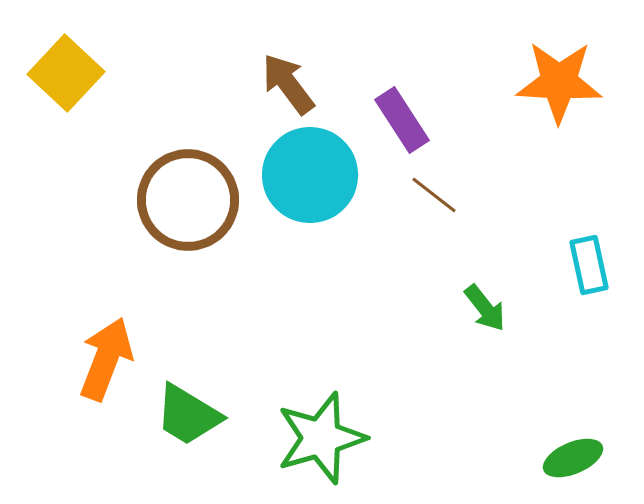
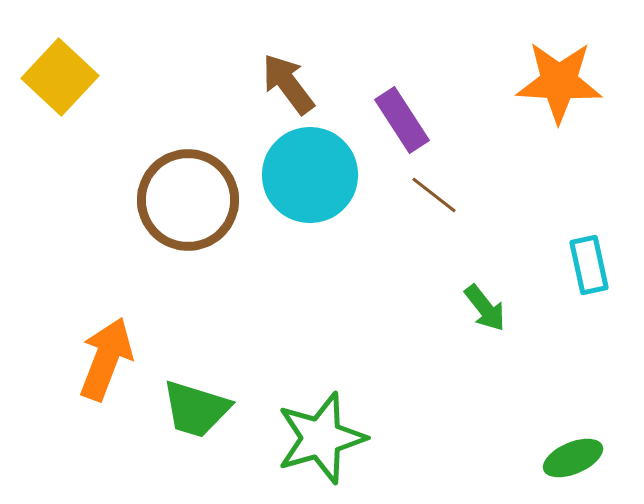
yellow square: moved 6 px left, 4 px down
green trapezoid: moved 8 px right, 6 px up; rotated 14 degrees counterclockwise
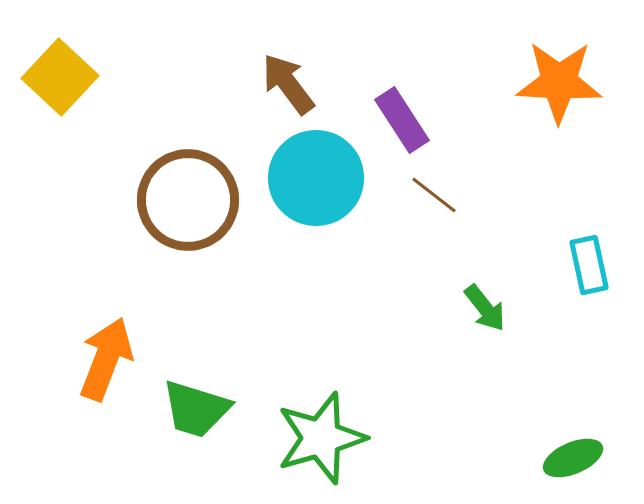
cyan circle: moved 6 px right, 3 px down
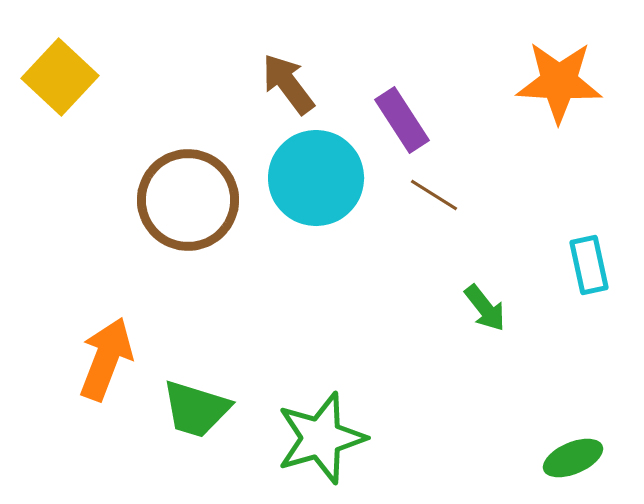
brown line: rotated 6 degrees counterclockwise
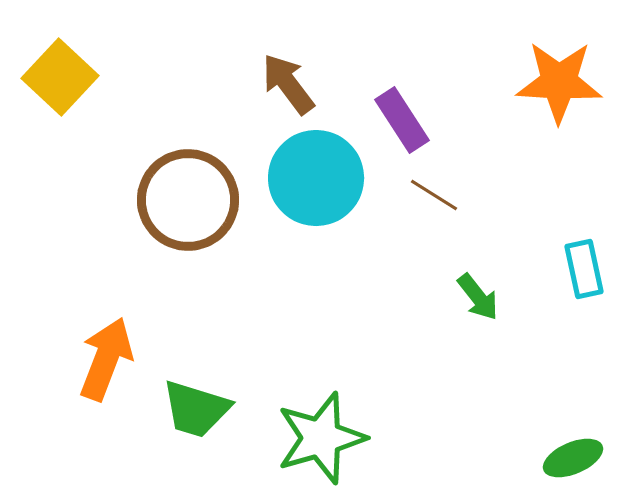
cyan rectangle: moved 5 px left, 4 px down
green arrow: moved 7 px left, 11 px up
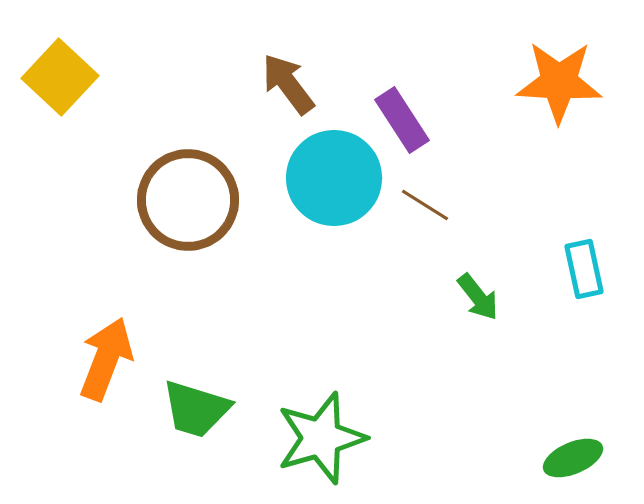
cyan circle: moved 18 px right
brown line: moved 9 px left, 10 px down
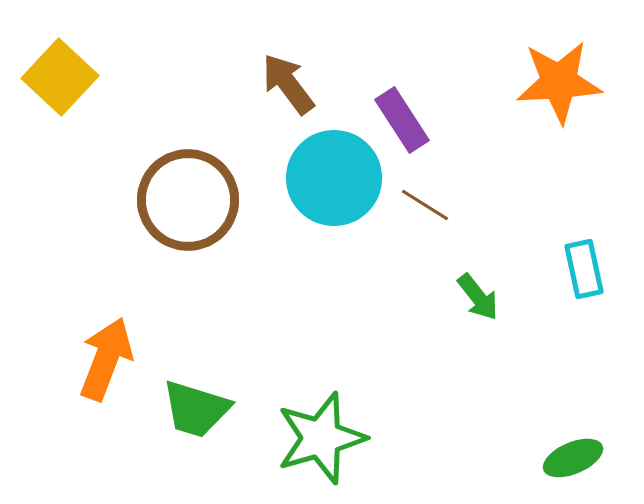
orange star: rotated 6 degrees counterclockwise
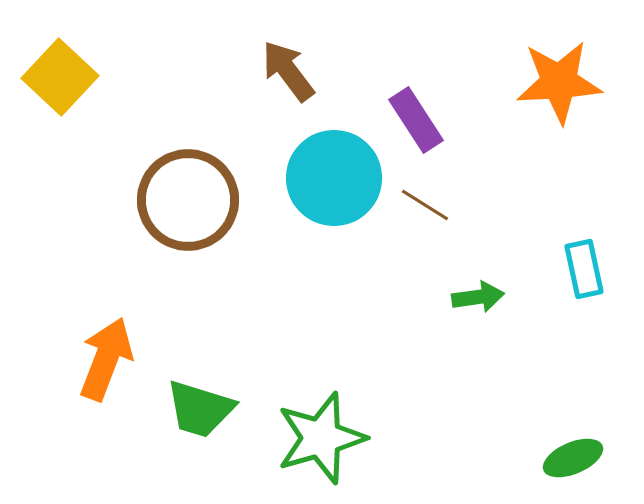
brown arrow: moved 13 px up
purple rectangle: moved 14 px right
green arrow: rotated 60 degrees counterclockwise
green trapezoid: moved 4 px right
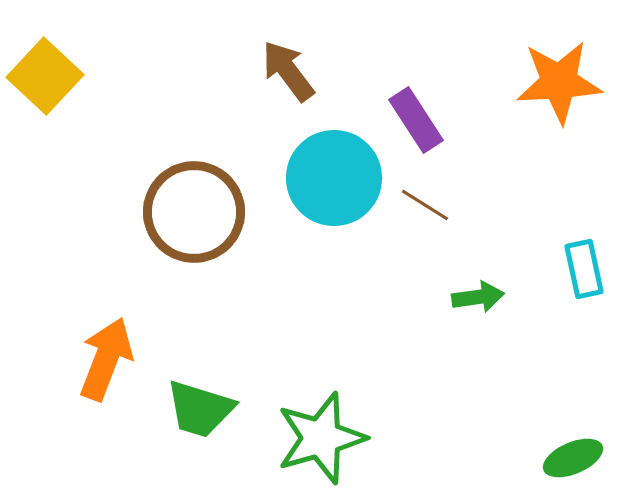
yellow square: moved 15 px left, 1 px up
brown circle: moved 6 px right, 12 px down
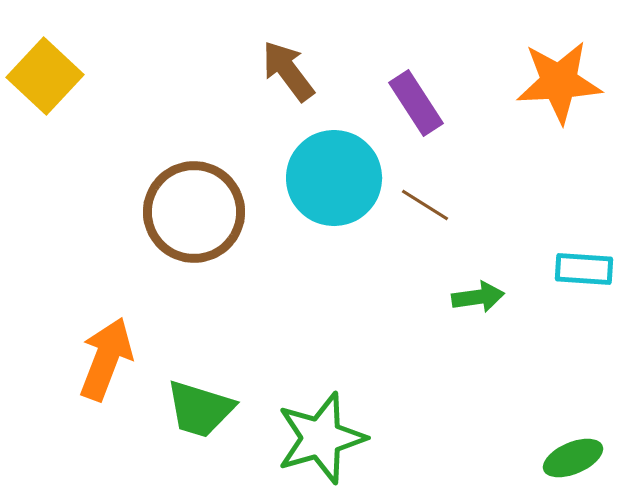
purple rectangle: moved 17 px up
cyan rectangle: rotated 74 degrees counterclockwise
